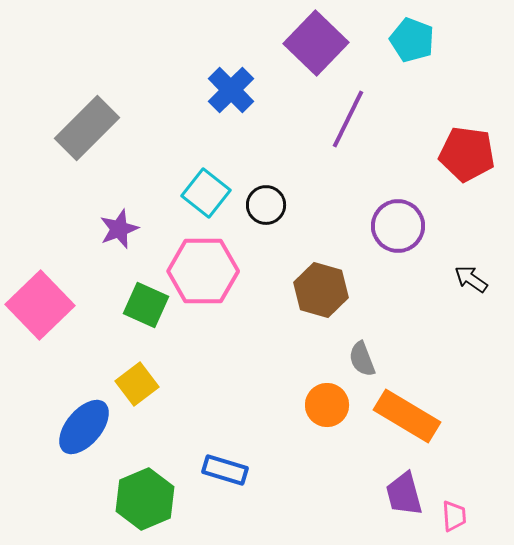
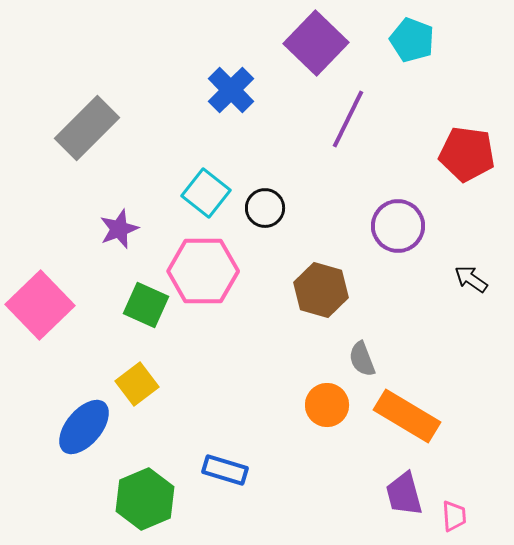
black circle: moved 1 px left, 3 px down
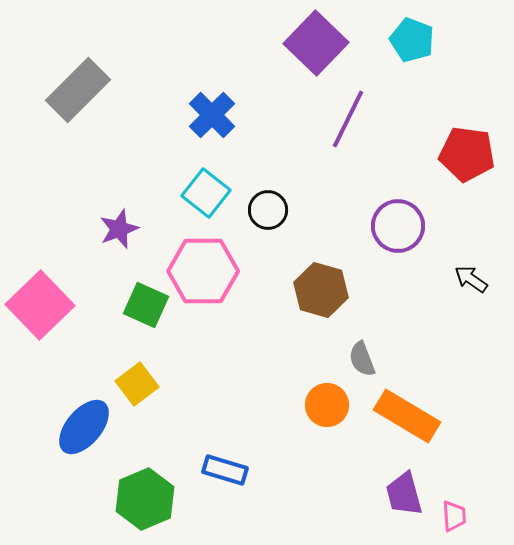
blue cross: moved 19 px left, 25 px down
gray rectangle: moved 9 px left, 38 px up
black circle: moved 3 px right, 2 px down
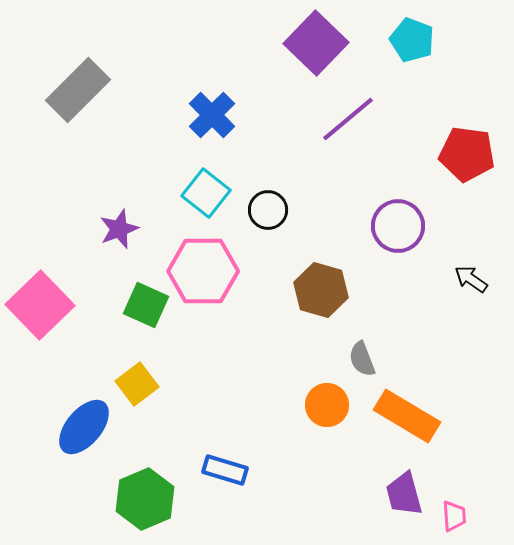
purple line: rotated 24 degrees clockwise
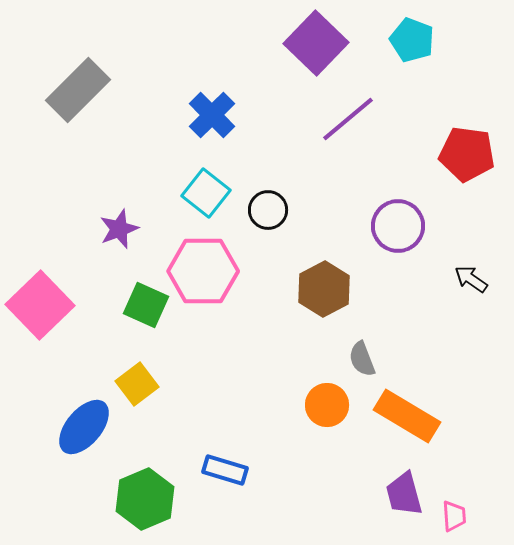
brown hexagon: moved 3 px right, 1 px up; rotated 16 degrees clockwise
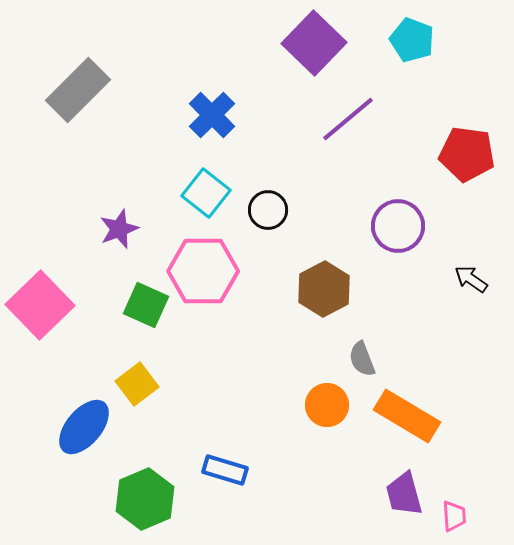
purple square: moved 2 px left
